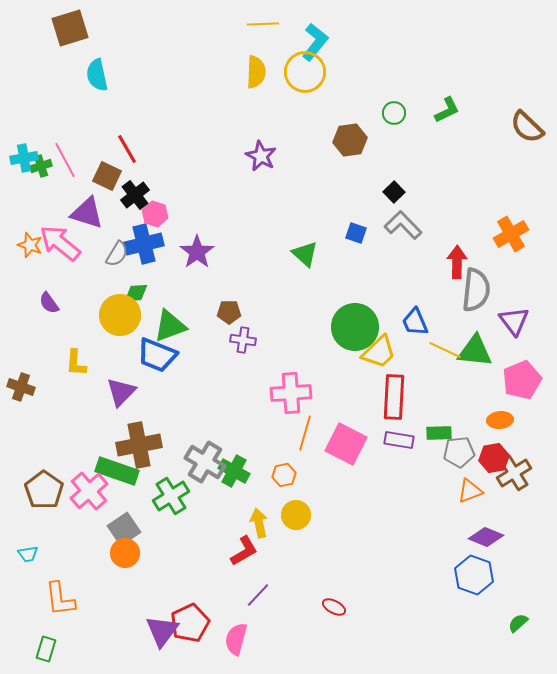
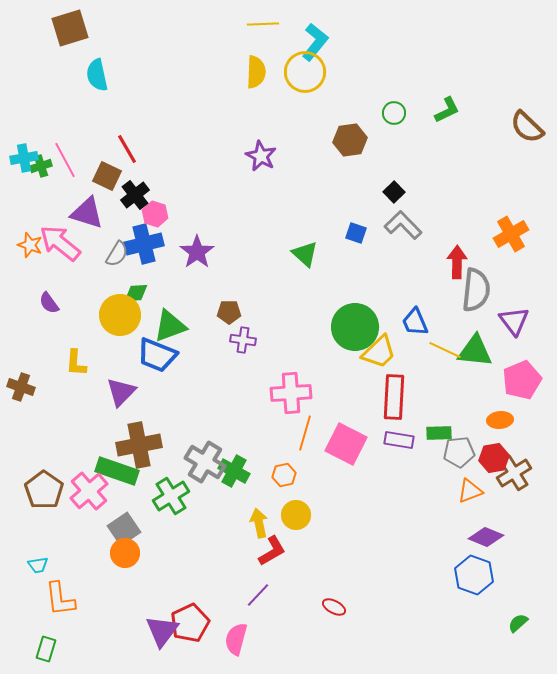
red L-shape at (244, 551): moved 28 px right
cyan trapezoid at (28, 554): moved 10 px right, 11 px down
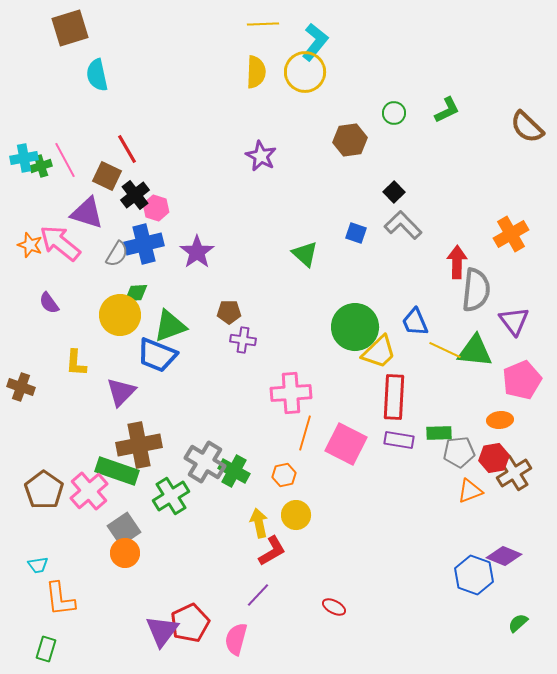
pink hexagon at (155, 214): moved 1 px right, 6 px up
purple diamond at (486, 537): moved 18 px right, 19 px down
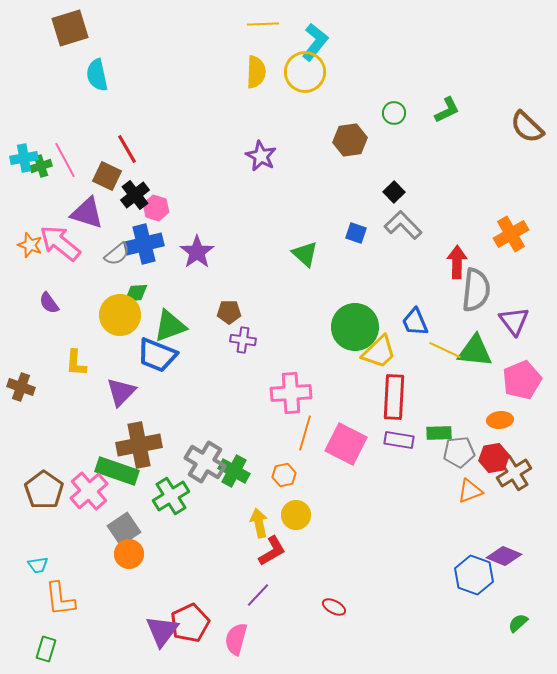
gray semicircle at (117, 254): rotated 20 degrees clockwise
orange circle at (125, 553): moved 4 px right, 1 px down
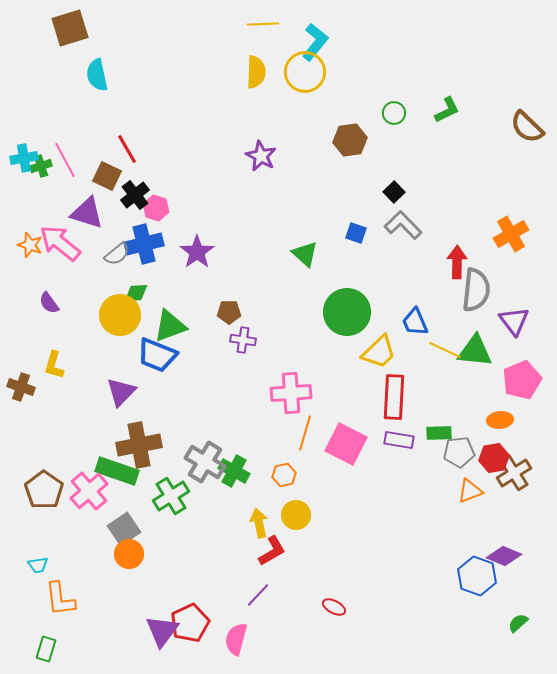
green circle at (355, 327): moved 8 px left, 15 px up
yellow L-shape at (76, 363): moved 22 px left, 2 px down; rotated 12 degrees clockwise
blue hexagon at (474, 575): moved 3 px right, 1 px down
